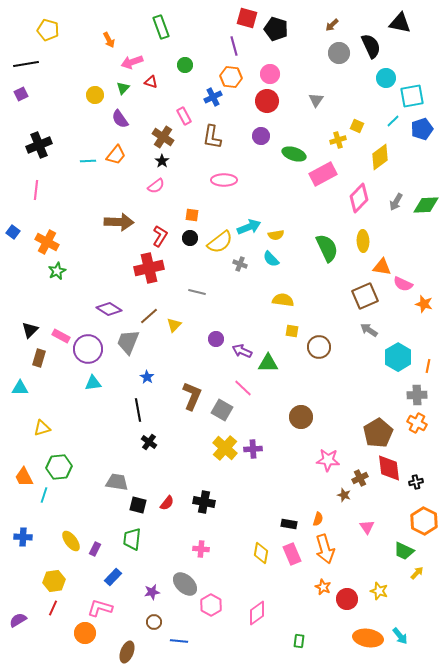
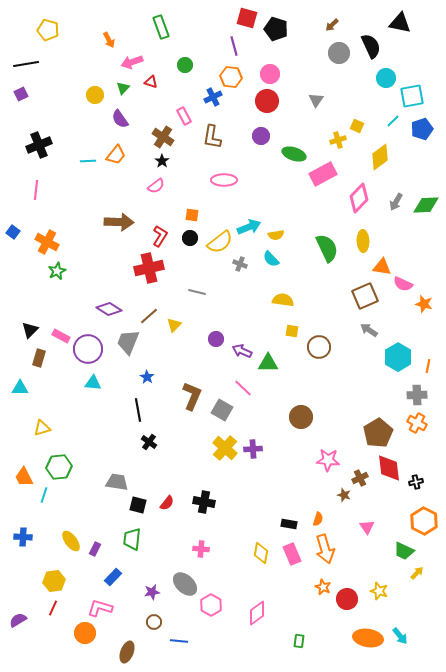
cyan triangle at (93, 383): rotated 12 degrees clockwise
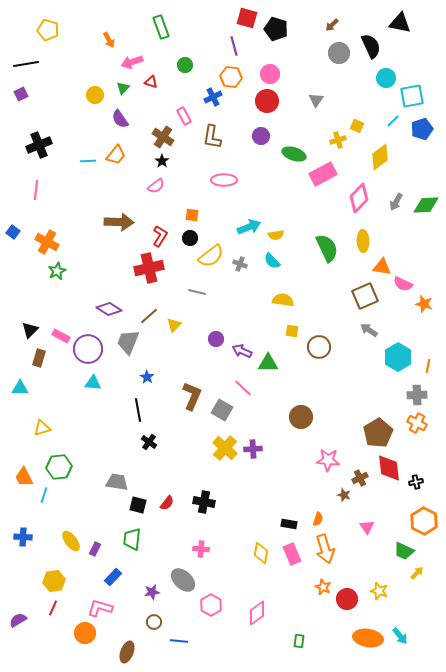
yellow semicircle at (220, 242): moved 9 px left, 14 px down
cyan semicircle at (271, 259): moved 1 px right, 2 px down
gray ellipse at (185, 584): moved 2 px left, 4 px up
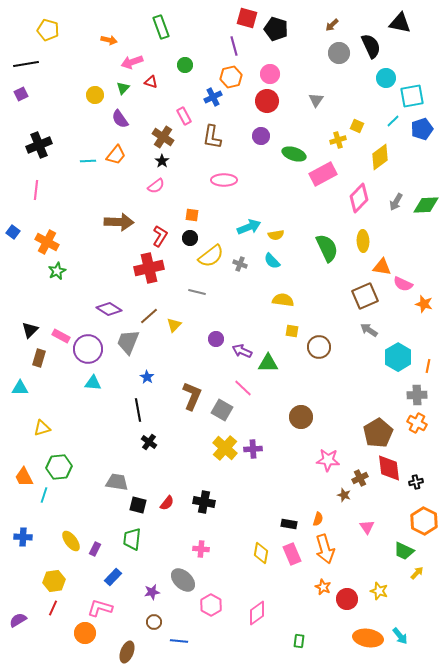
orange arrow at (109, 40): rotated 49 degrees counterclockwise
orange hexagon at (231, 77): rotated 20 degrees counterclockwise
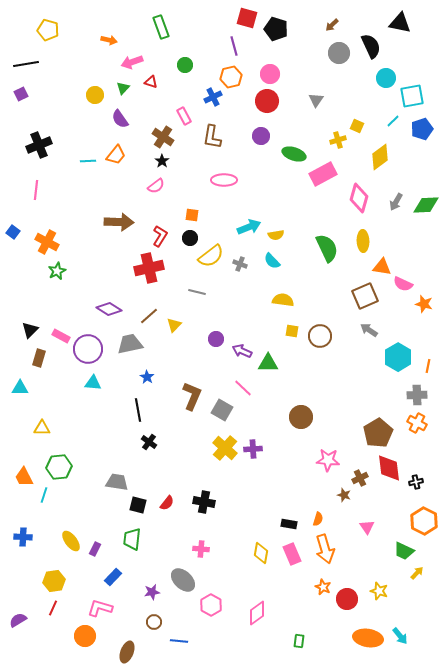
pink diamond at (359, 198): rotated 28 degrees counterclockwise
gray trapezoid at (128, 342): moved 2 px right, 2 px down; rotated 56 degrees clockwise
brown circle at (319, 347): moved 1 px right, 11 px up
yellow triangle at (42, 428): rotated 18 degrees clockwise
orange circle at (85, 633): moved 3 px down
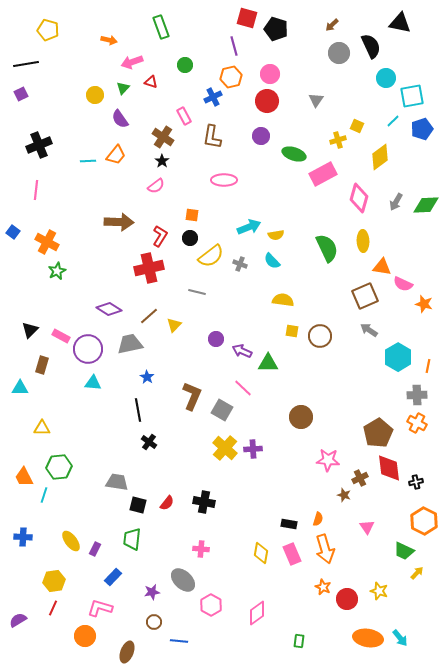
brown rectangle at (39, 358): moved 3 px right, 7 px down
cyan arrow at (400, 636): moved 2 px down
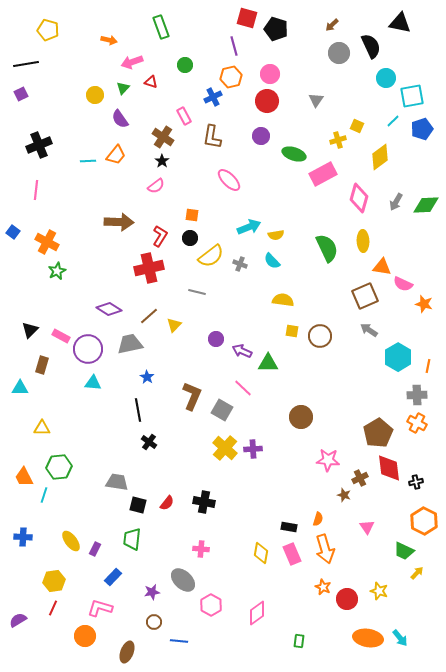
pink ellipse at (224, 180): moved 5 px right; rotated 45 degrees clockwise
black rectangle at (289, 524): moved 3 px down
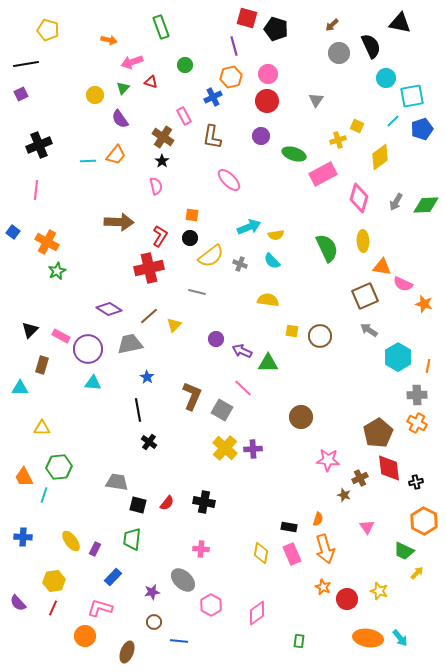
pink circle at (270, 74): moved 2 px left
pink semicircle at (156, 186): rotated 66 degrees counterclockwise
yellow semicircle at (283, 300): moved 15 px left
purple semicircle at (18, 620): moved 17 px up; rotated 102 degrees counterclockwise
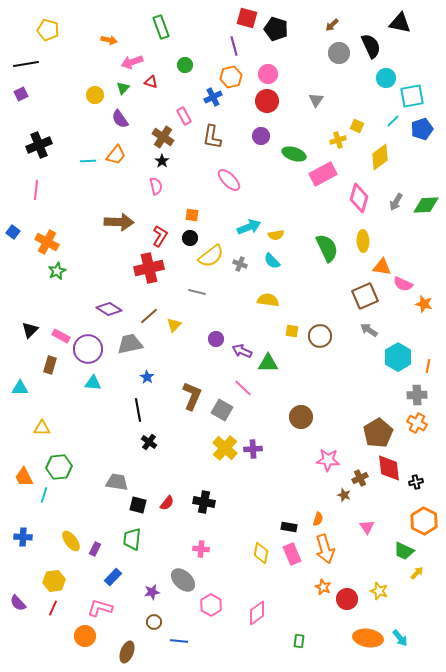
brown rectangle at (42, 365): moved 8 px right
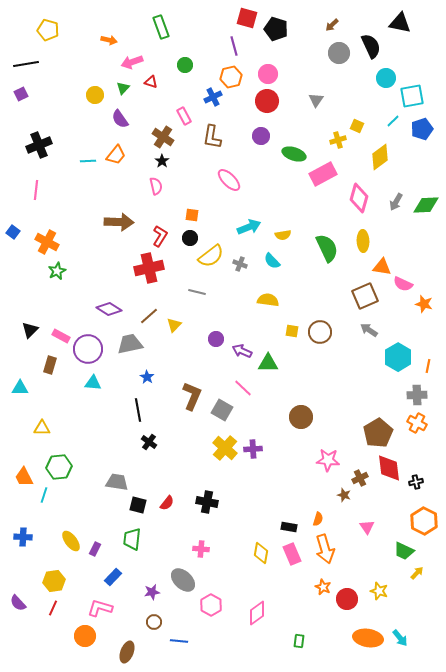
yellow semicircle at (276, 235): moved 7 px right
brown circle at (320, 336): moved 4 px up
black cross at (204, 502): moved 3 px right
